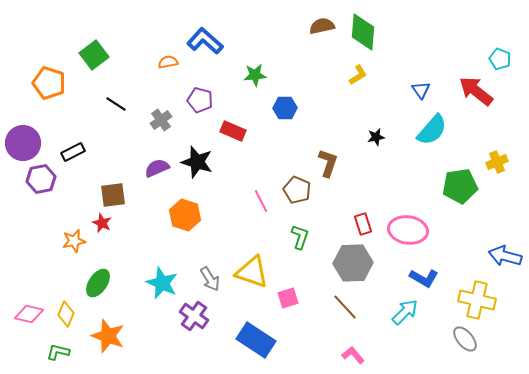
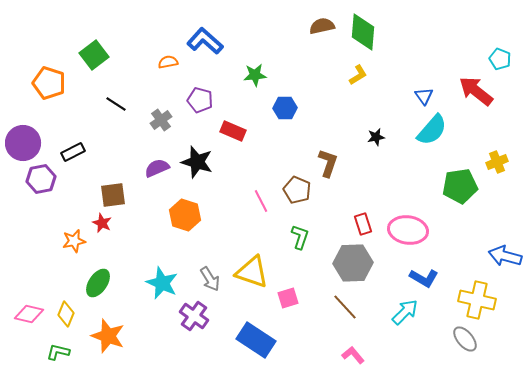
blue triangle at (421, 90): moved 3 px right, 6 px down
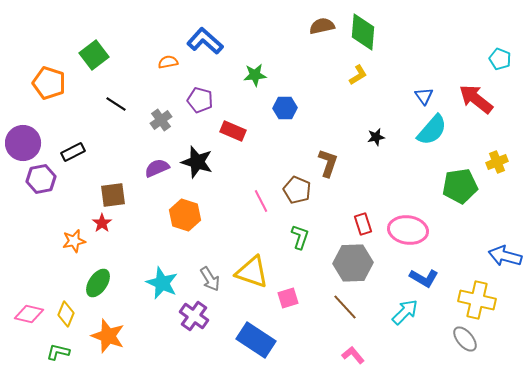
red arrow at (476, 91): moved 8 px down
red star at (102, 223): rotated 12 degrees clockwise
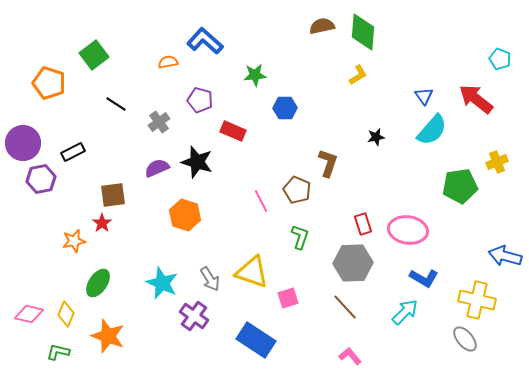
gray cross at (161, 120): moved 2 px left, 2 px down
pink L-shape at (353, 355): moved 3 px left, 1 px down
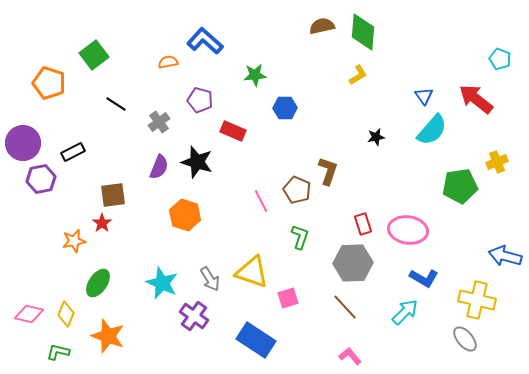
brown L-shape at (328, 163): moved 8 px down
purple semicircle at (157, 168): moved 2 px right, 1 px up; rotated 135 degrees clockwise
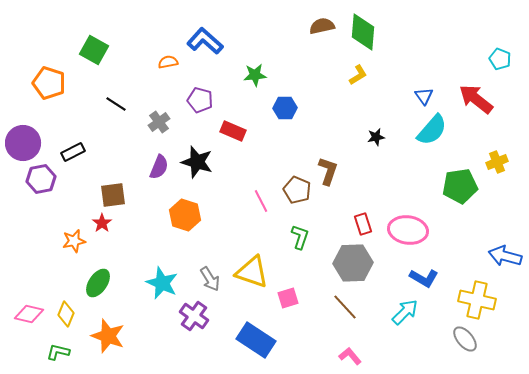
green square at (94, 55): moved 5 px up; rotated 24 degrees counterclockwise
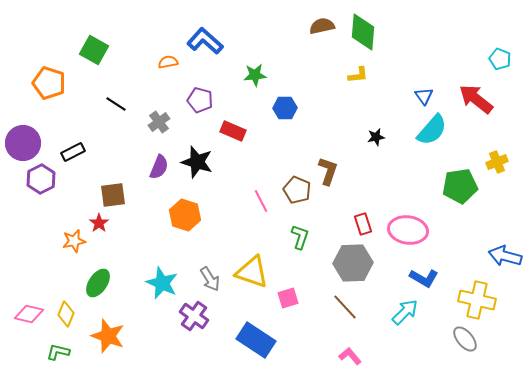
yellow L-shape at (358, 75): rotated 25 degrees clockwise
purple hexagon at (41, 179): rotated 16 degrees counterclockwise
red star at (102, 223): moved 3 px left
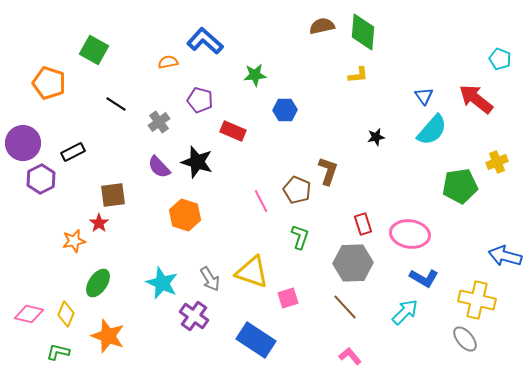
blue hexagon at (285, 108): moved 2 px down
purple semicircle at (159, 167): rotated 115 degrees clockwise
pink ellipse at (408, 230): moved 2 px right, 4 px down
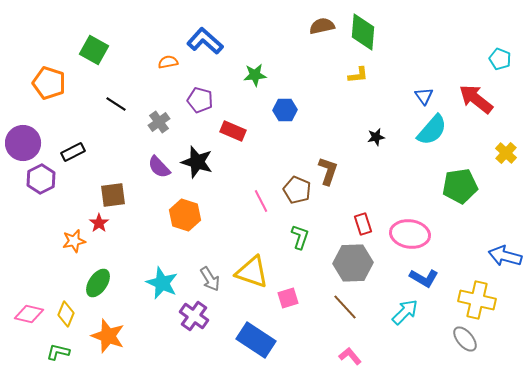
yellow cross at (497, 162): moved 9 px right, 9 px up; rotated 25 degrees counterclockwise
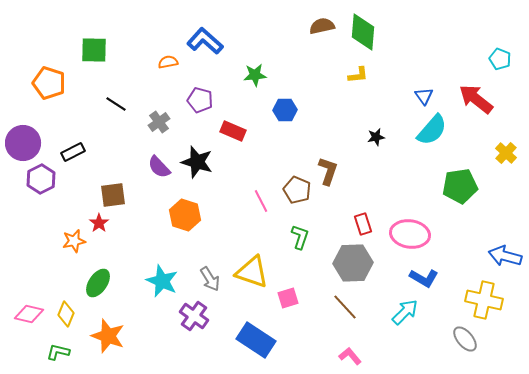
green square at (94, 50): rotated 28 degrees counterclockwise
cyan star at (162, 283): moved 2 px up
yellow cross at (477, 300): moved 7 px right
